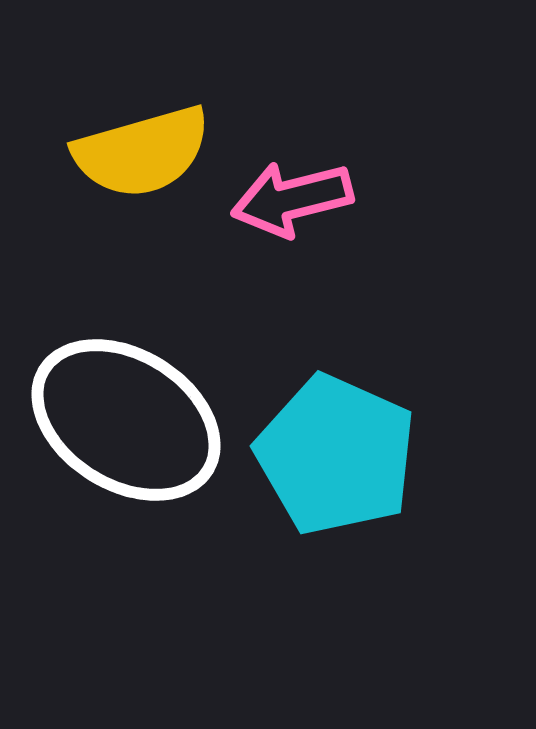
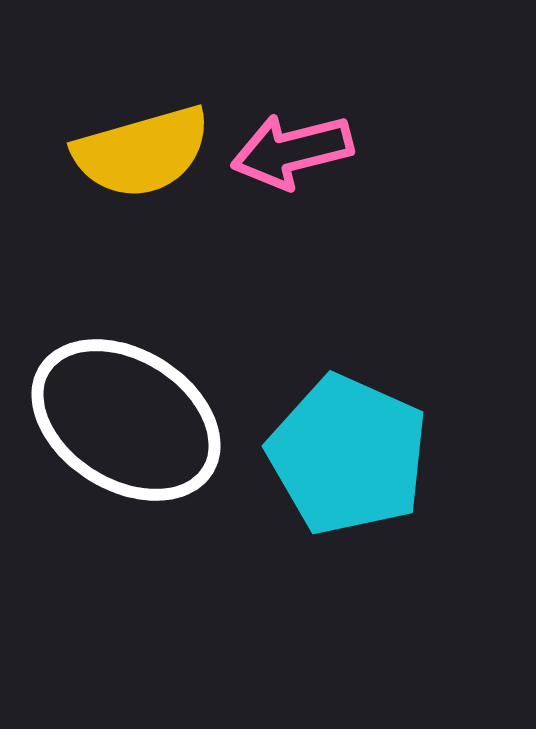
pink arrow: moved 48 px up
cyan pentagon: moved 12 px right
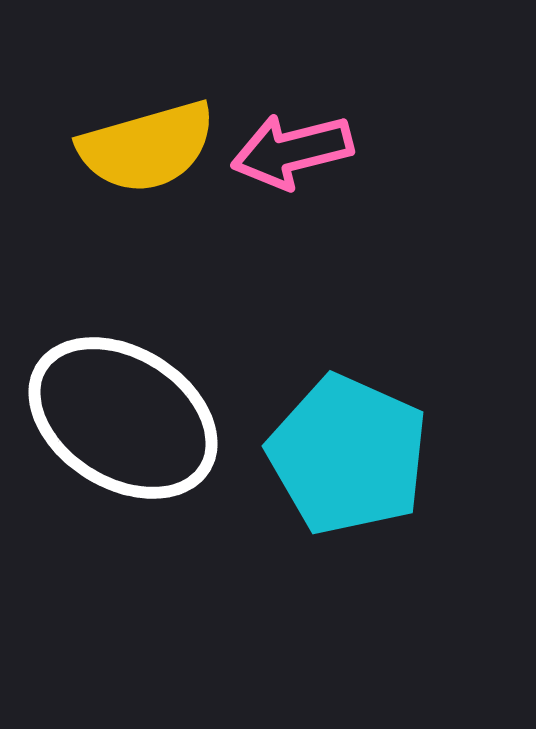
yellow semicircle: moved 5 px right, 5 px up
white ellipse: moved 3 px left, 2 px up
